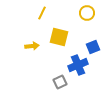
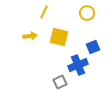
yellow line: moved 2 px right, 1 px up
yellow arrow: moved 2 px left, 10 px up
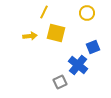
yellow square: moved 3 px left, 4 px up
blue cross: rotated 30 degrees counterclockwise
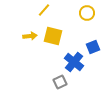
yellow line: moved 2 px up; rotated 16 degrees clockwise
yellow square: moved 3 px left, 3 px down
blue cross: moved 4 px left, 3 px up
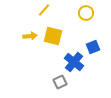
yellow circle: moved 1 px left
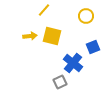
yellow circle: moved 3 px down
yellow square: moved 1 px left
blue cross: moved 1 px left, 1 px down
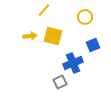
yellow circle: moved 1 px left, 1 px down
yellow square: moved 1 px right
blue square: moved 2 px up
blue cross: rotated 30 degrees clockwise
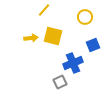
yellow arrow: moved 1 px right, 2 px down
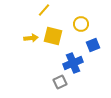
yellow circle: moved 4 px left, 7 px down
